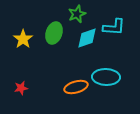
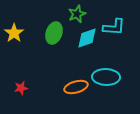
yellow star: moved 9 px left, 6 px up
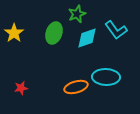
cyan L-shape: moved 2 px right, 3 px down; rotated 50 degrees clockwise
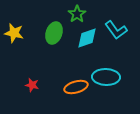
green star: rotated 12 degrees counterclockwise
yellow star: rotated 24 degrees counterclockwise
red star: moved 11 px right, 3 px up; rotated 24 degrees clockwise
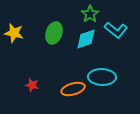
green star: moved 13 px right
cyan L-shape: rotated 15 degrees counterclockwise
cyan diamond: moved 1 px left, 1 px down
cyan ellipse: moved 4 px left
orange ellipse: moved 3 px left, 2 px down
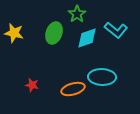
green star: moved 13 px left
cyan diamond: moved 1 px right, 1 px up
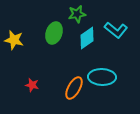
green star: rotated 24 degrees clockwise
yellow star: moved 7 px down
cyan diamond: rotated 15 degrees counterclockwise
orange ellipse: moved 1 px right, 1 px up; rotated 45 degrees counterclockwise
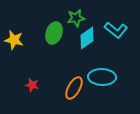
green star: moved 1 px left, 4 px down
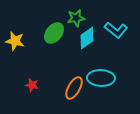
green ellipse: rotated 20 degrees clockwise
yellow star: moved 1 px right, 1 px down
cyan ellipse: moved 1 px left, 1 px down
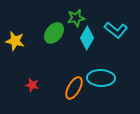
cyan diamond: rotated 25 degrees counterclockwise
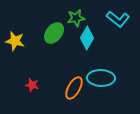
cyan L-shape: moved 2 px right, 11 px up
